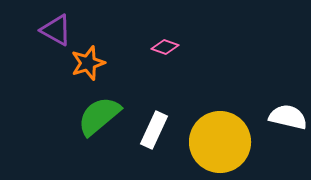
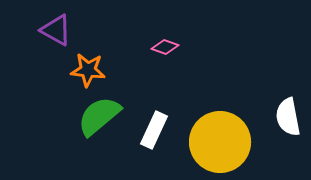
orange star: moved 7 px down; rotated 24 degrees clockwise
white semicircle: rotated 114 degrees counterclockwise
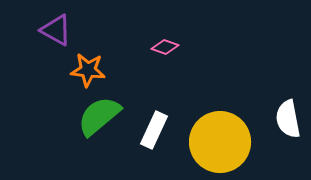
white semicircle: moved 2 px down
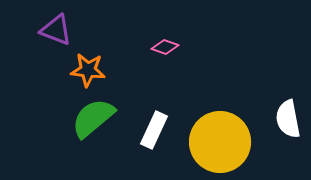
purple triangle: rotated 8 degrees counterclockwise
green semicircle: moved 6 px left, 2 px down
